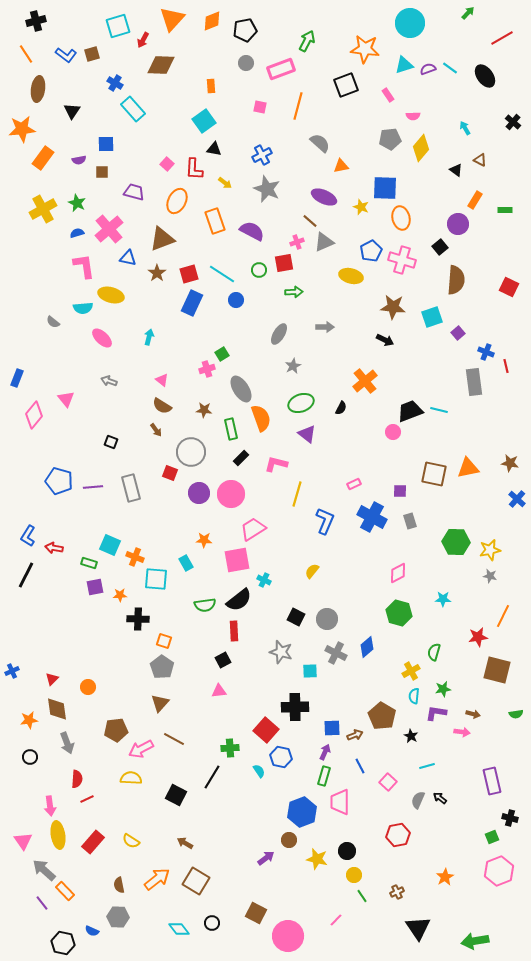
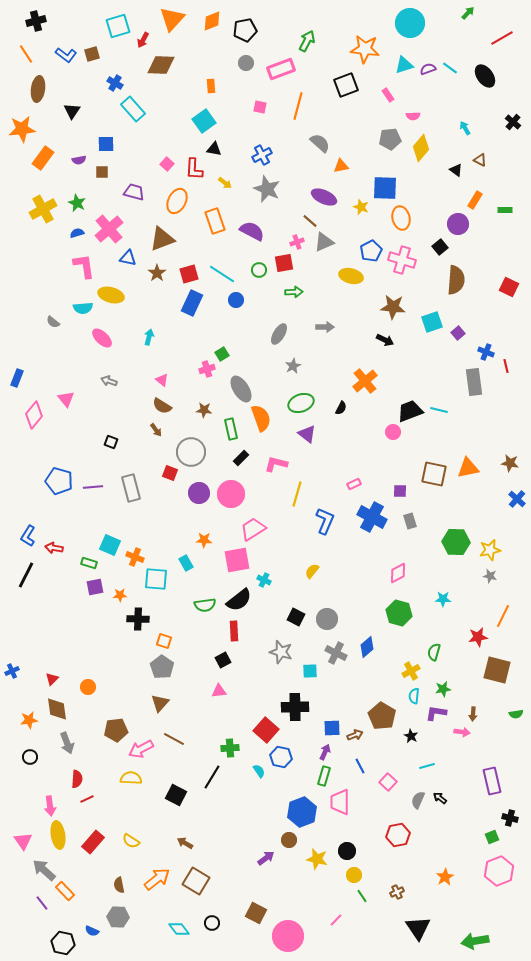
cyan square at (432, 317): moved 5 px down
brown arrow at (473, 714): rotated 80 degrees clockwise
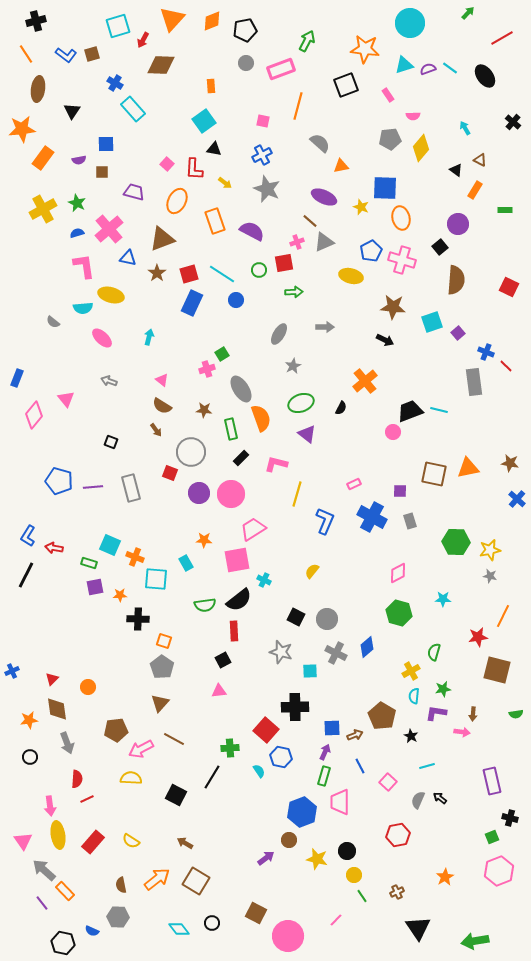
pink square at (260, 107): moved 3 px right, 14 px down
orange rectangle at (475, 200): moved 10 px up
red line at (506, 366): rotated 32 degrees counterclockwise
brown semicircle at (119, 885): moved 2 px right
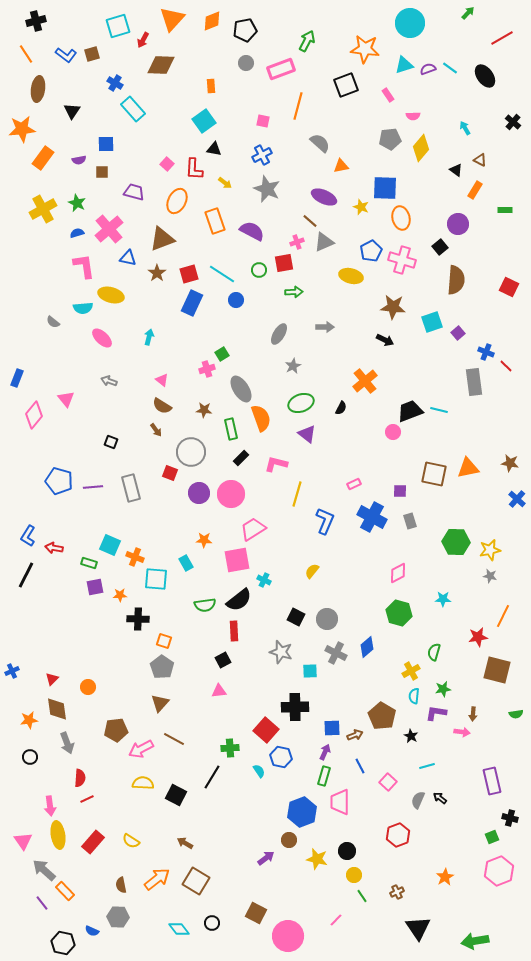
yellow semicircle at (131, 778): moved 12 px right, 5 px down
red semicircle at (77, 779): moved 3 px right, 1 px up
red hexagon at (398, 835): rotated 10 degrees counterclockwise
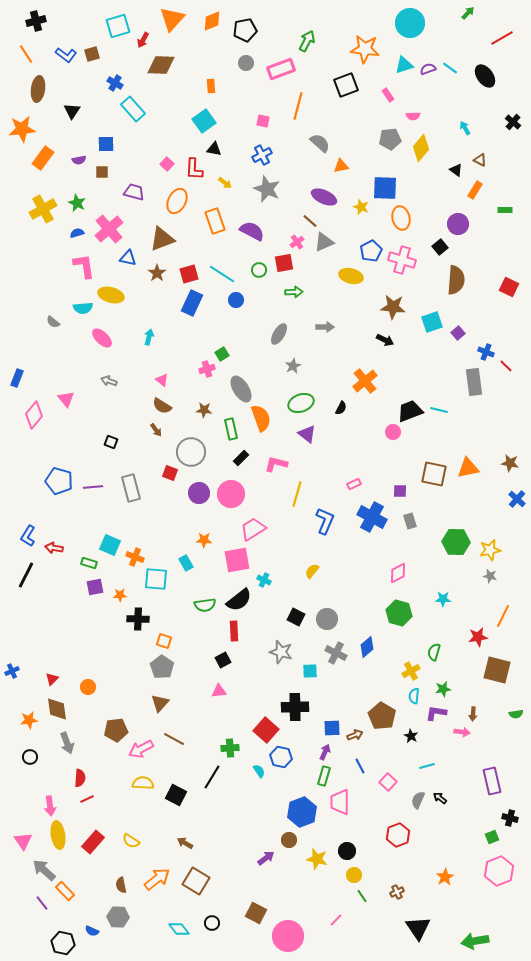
pink cross at (297, 242): rotated 16 degrees counterclockwise
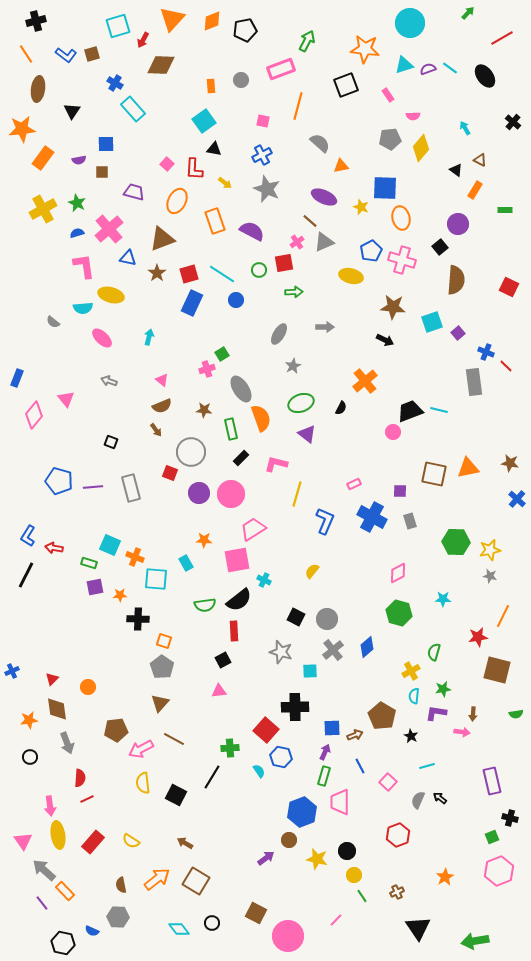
gray circle at (246, 63): moved 5 px left, 17 px down
brown semicircle at (162, 406): rotated 54 degrees counterclockwise
gray cross at (336, 653): moved 3 px left, 3 px up; rotated 25 degrees clockwise
yellow semicircle at (143, 783): rotated 100 degrees counterclockwise
